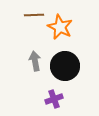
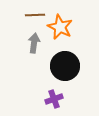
brown line: moved 1 px right
gray arrow: moved 1 px left, 18 px up; rotated 18 degrees clockwise
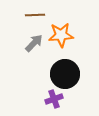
orange star: moved 1 px right, 8 px down; rotated 30 degrees counterclockwise
gray arrow: rotated 36 degrees clockwise
black circle: moved 8 px down
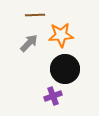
gray arrow: moved 5 px left
black circle: moved 5 px up
purple cross: moved 1 px left, 3 px up
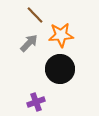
brown line: rotated 48 degrees clockwise
black circle: moved 5 px left
purple cross: moved 17 px left, 6 px down
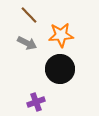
brown line: moved 6 px left
gray arrow: moved 2 px left; rotated 72 degrees clockwise
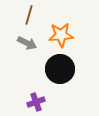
brown line: rotated 60 degrees clockwise
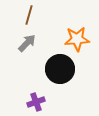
orange star: moved 16 px right, 4 px down
gray arrow: rotated 72 degrees counterclockwise
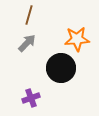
black circle: moved 1 px right, 1 px up
purple cross: moved 5 px left, 4 px up
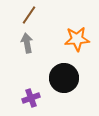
brown line: rotated 18 degrees clockwise
gray arrow: rotated 54 degrees counterclockwise
black circle: moved 3 px right, 10 px down
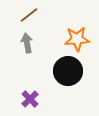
brown line: rotated 18 degrees clockwise
black circle: moved 4 px right, 7 px up
purple cross: moved 1 px left, 1 px down; rotated 24 degrees counterclockwise
